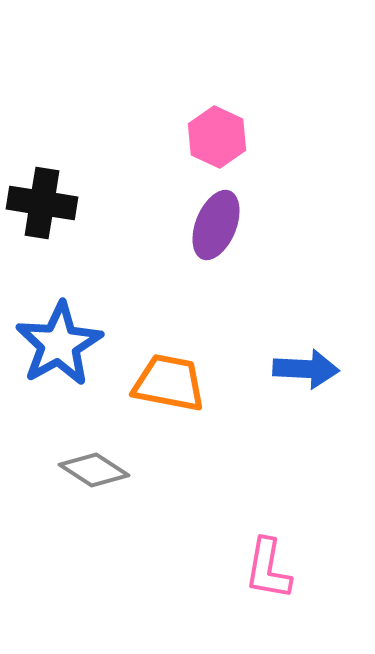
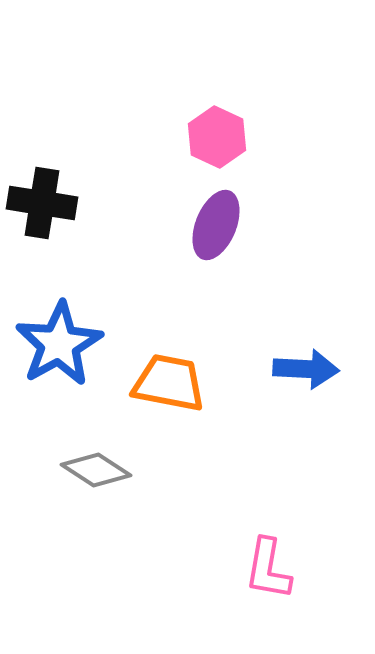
gray diamond: moved 2 px right
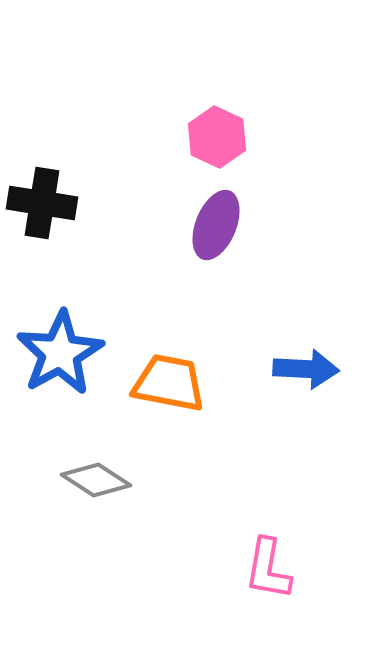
blue star: moved 1 px right, 9 px down
gray diamond: moved 10 px down
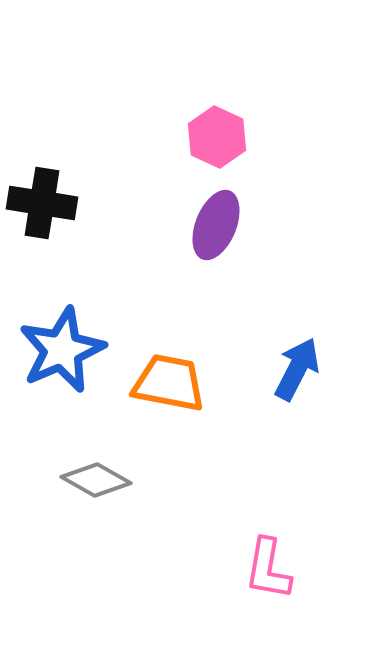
blue star: moved 2 px right, 3 px up; rotated 6 degrees clockwise
blue arrow: moved 9 px left; rotated 66 degrees counterclockwise
gray diamond: rotated 4 degrees counterclockwise
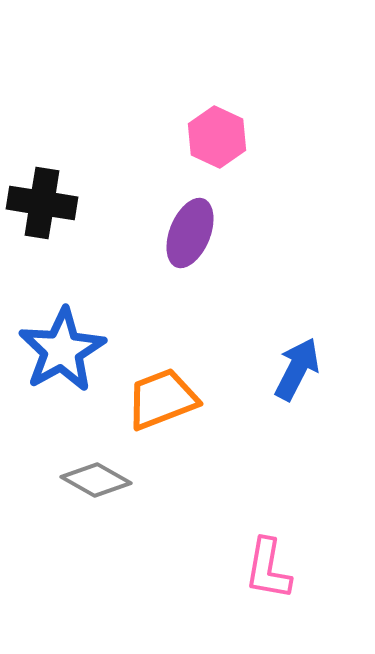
purple ellipse: moved 26 px left, 8 px down
blue star: rotated 6 degrees counterclockwise
orange trapezoid: moved 7 px left, 16 px down; rotated 32 degrees counterclockwise
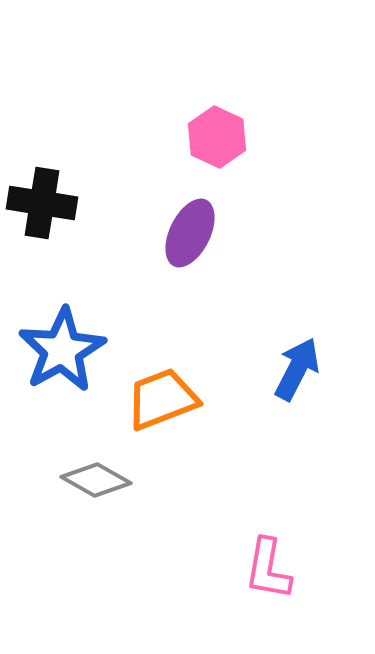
purple ellipse: rotated 4 degrees clockwise
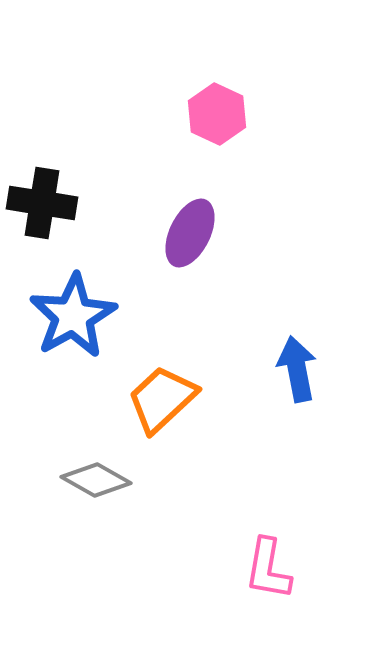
pink hexagon: moved 23 px up
blue star: moved 11 px right, 34 px up
blue arrow: rotated 38 degrees counterclockwise
orange trapezoid: rotated 22 degrees counterclockwise
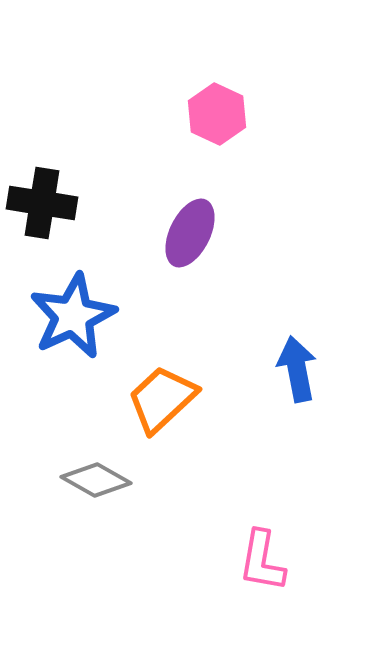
blue star: rotated 4 degrees clockwise
pink L-shape: moved 6 px left, 8 px up
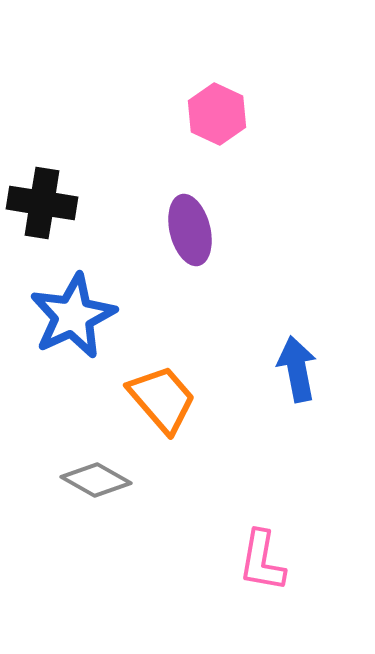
purple ellipse: moved 3 px up; rotated 40 degrees counterclockwise
orange trapezoid: rotated 92 degrees clockwise
